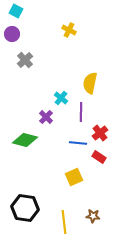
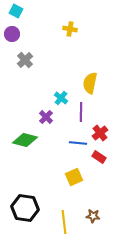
yellow cross: moved 1 px right, 1 px up; rotated 16 degrees counterclockwise
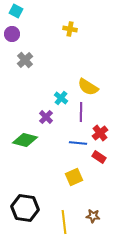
yellow semicircle: moved 2 px left, 4 px down; rotated 70 degrees counterclockwise
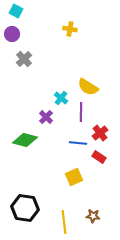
gray cross: moved 1 px left, 1 px up
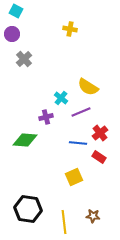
purple line: rotated 66 degrees clockwise
purple cross: rotated 32 degrees clockwise
green diamond: rotated 10 degrees counterclockwise
black hexagon: moved 3 px right, 1 px down
